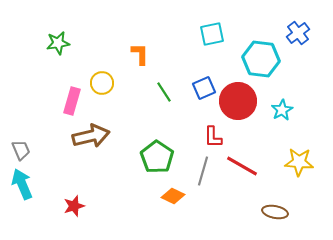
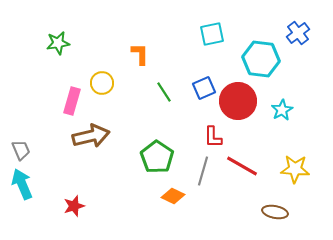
yellow star: moved 4 px left, 7 px down
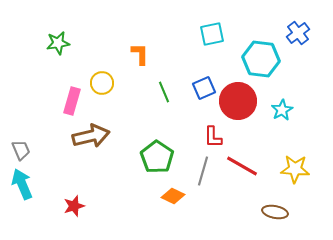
green line: rotated 10 degrees clockwise
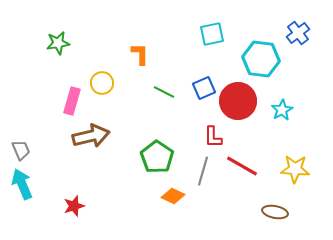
green line: rotated 40 degrees counterclockwise
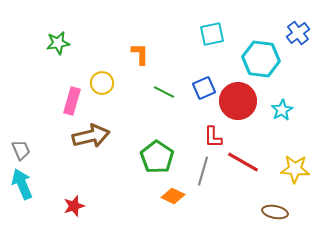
red line: moved 1 px right, 4 px up
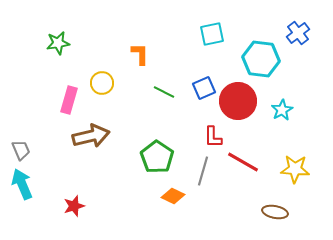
pink rectangle: moved 3 px left, 1 px up
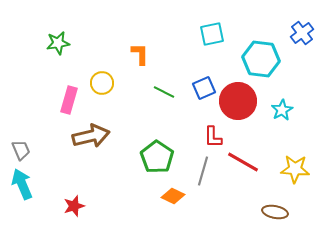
blue cross: moved 4 px right
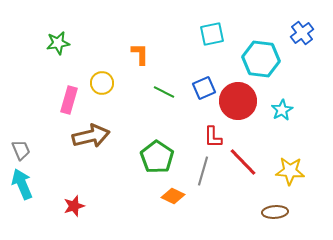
red line: rotated 16 degrees clockwise
yellow star: moved 5 px left, 2 px down
brown ellipse: rotated 15 degrees counterclockwise
